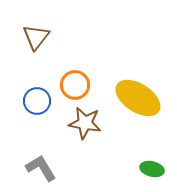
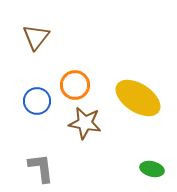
gray L-shape: rotated 24 degrees clockwise
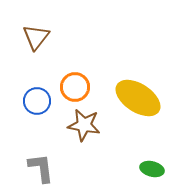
orange circle: moved 2 px down
brown star: moved 1 px left, 2 px down
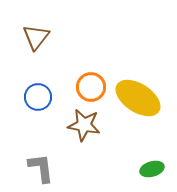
orange circle: moved 16 px right
blue circle: moved 1 px right, 4 px up
green ellipse: rotated 30 degrees counterclockwise
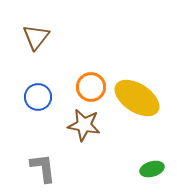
yellow ellipse: moved 1 px left
gray L-shape: moved 2 px right
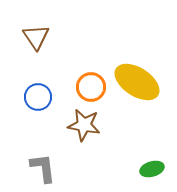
brown triangle: rotated 12 degrees counterclockwise
yellow ellipse: moved 16 px up
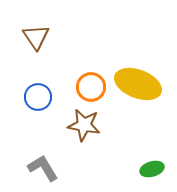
yellow ellipse: moved 1 px right, 2 px down; rotated 12 degrees counterclockwise
gray L-shape: rotated 24 degrees counterclockwise
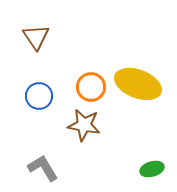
blue circle: moved 1 px right, 1 px up
